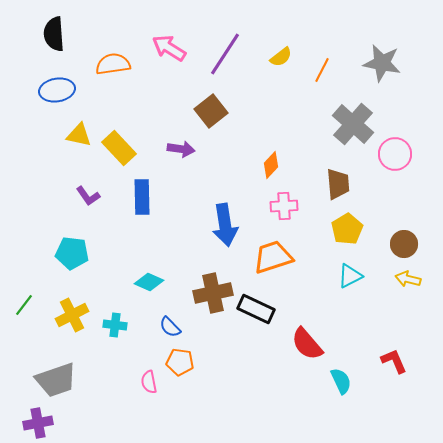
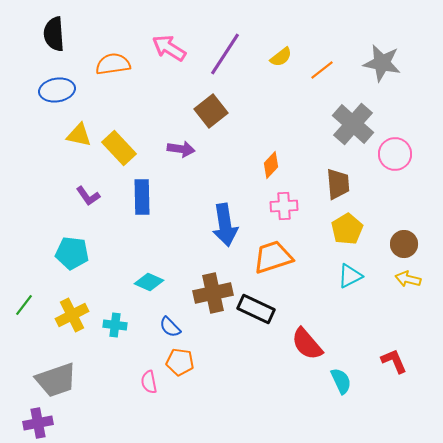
orange line: rotated 25 degrees clockwise
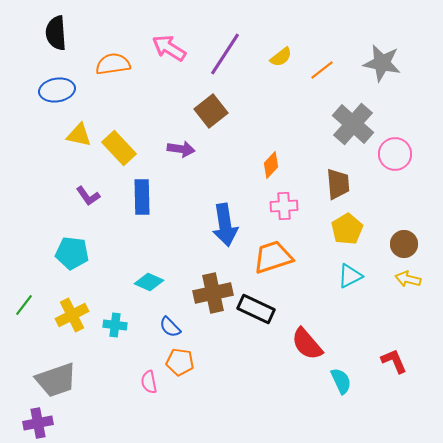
black semicircle: moved 2 px right, 1 px up
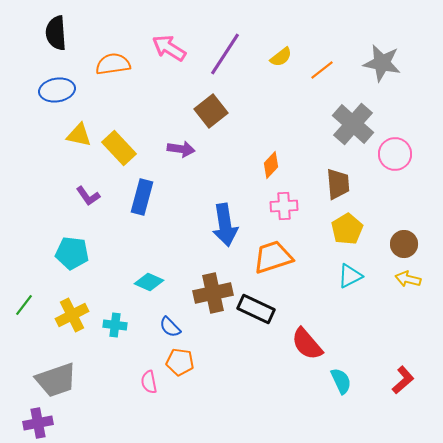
blue rectangle: rotated 16 degrees clockwise
red L-shape: moved 9 px right, 19 px down; rotated 72 degrees clockwise
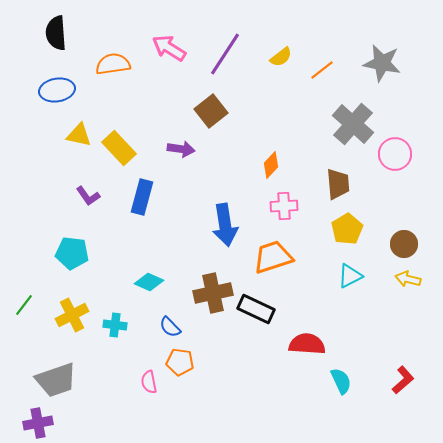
red semicircle: rotated 135 degrees clockwise
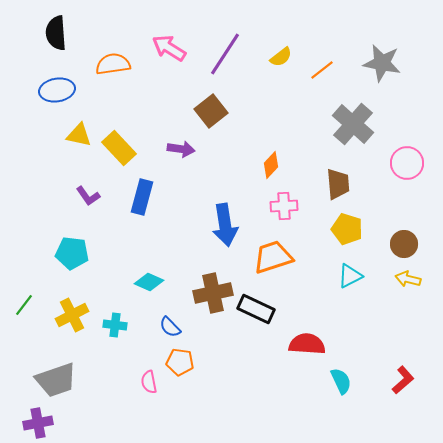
pink circle: moved 12 px right, 9 px down
yellow pentagon: rotated 24 degrees counterclockwise
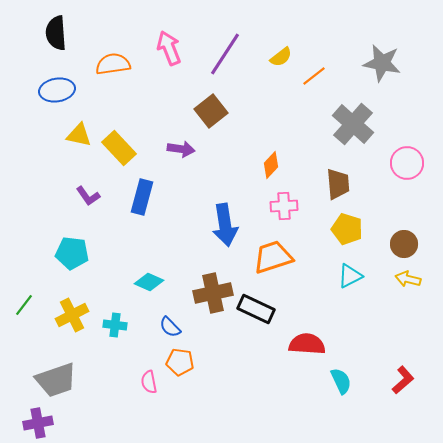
pink arrow: rotated 36 degrees clockwise
orange line: moved 8 px left, 6 px down
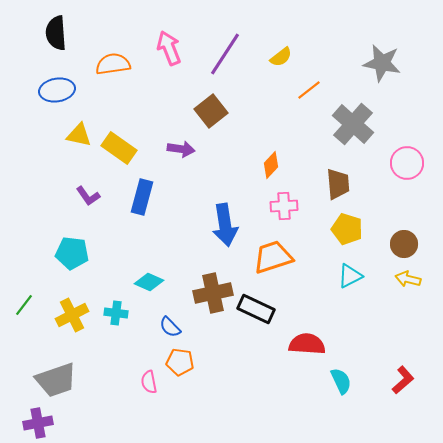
orange line: moved 5 px left, 14 px down
yellow rectangle: rotated 12 degrees counterclockwise
cyan cross: moved 1 px right, 12 px up
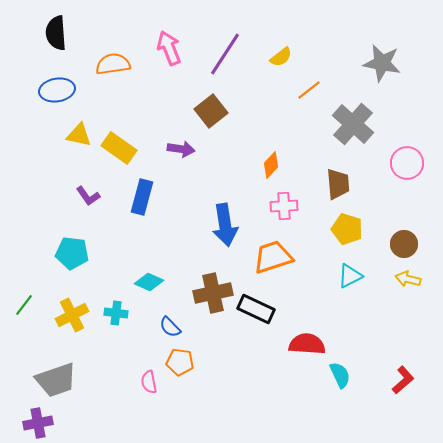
cyan semicircle: moved 1 px left, 6 px up
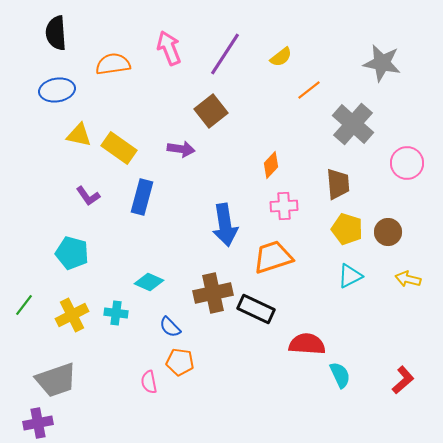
brown circle: moved 16 px left, 12 px up
cyan pentagon: rotated 8 degrees clockwise
